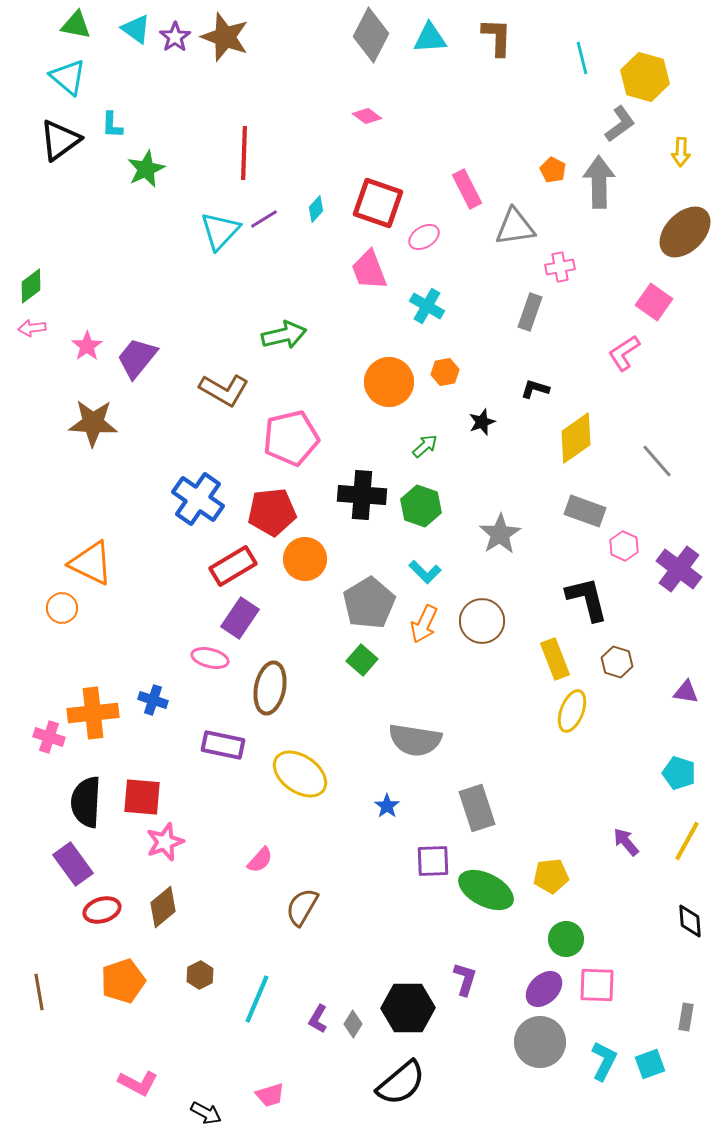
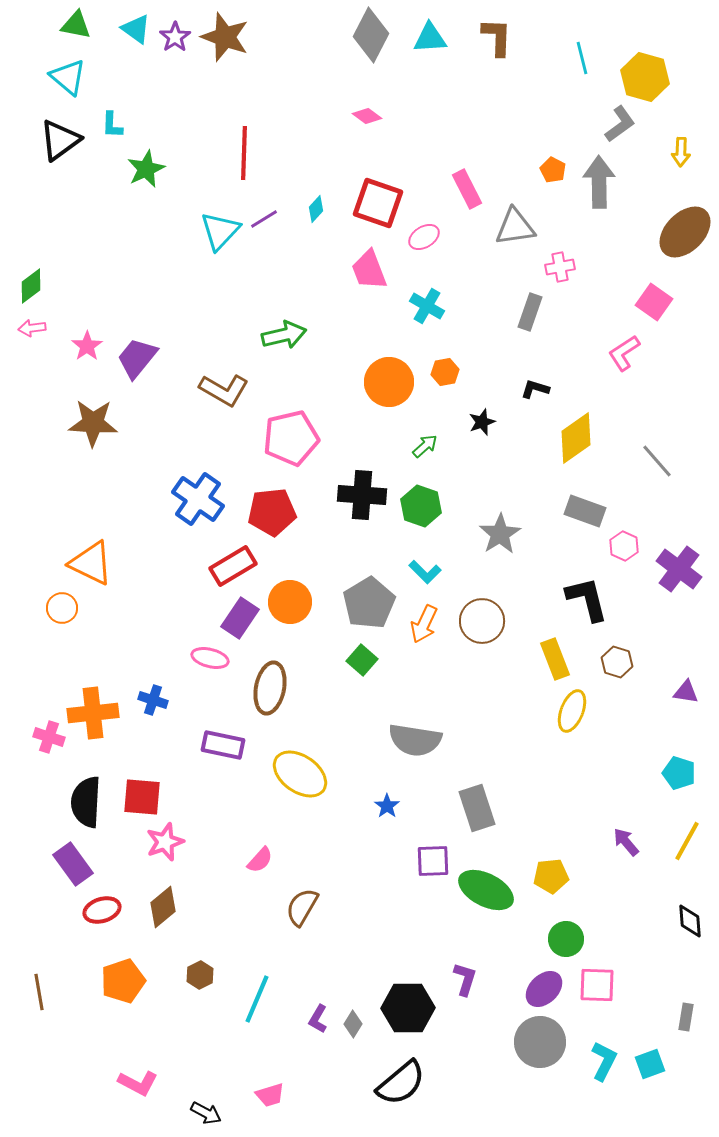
orange circle at (305, 559): moved 15 px left, 43 px down
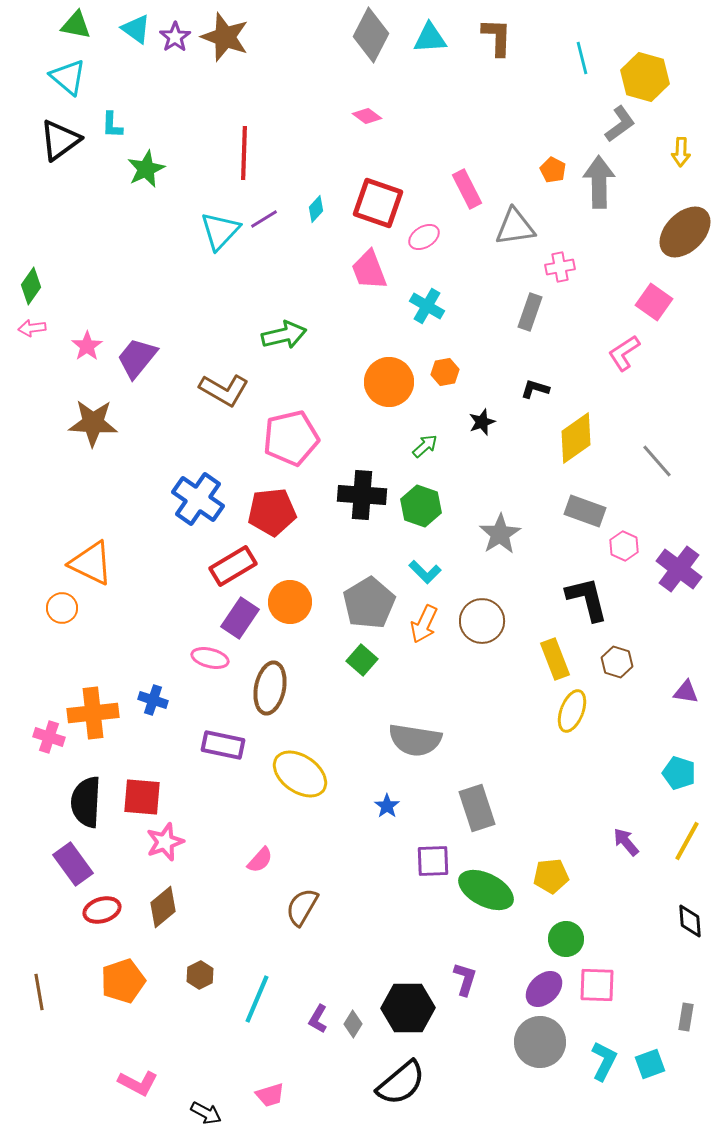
green diamond at (31, 286): rotated 18 degrees counterclockwise
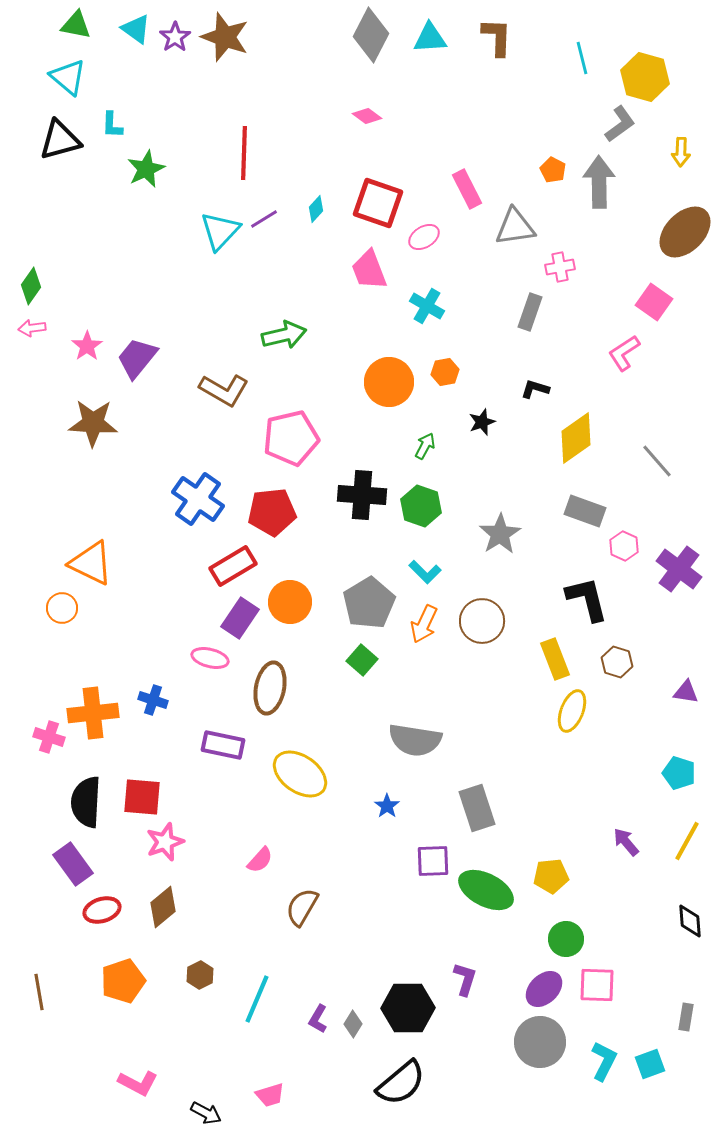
black triangle at (60, 140): rotated 21 degrees clockwise
green arrow at (425, 446): rotated 20 degrees counterclockwise
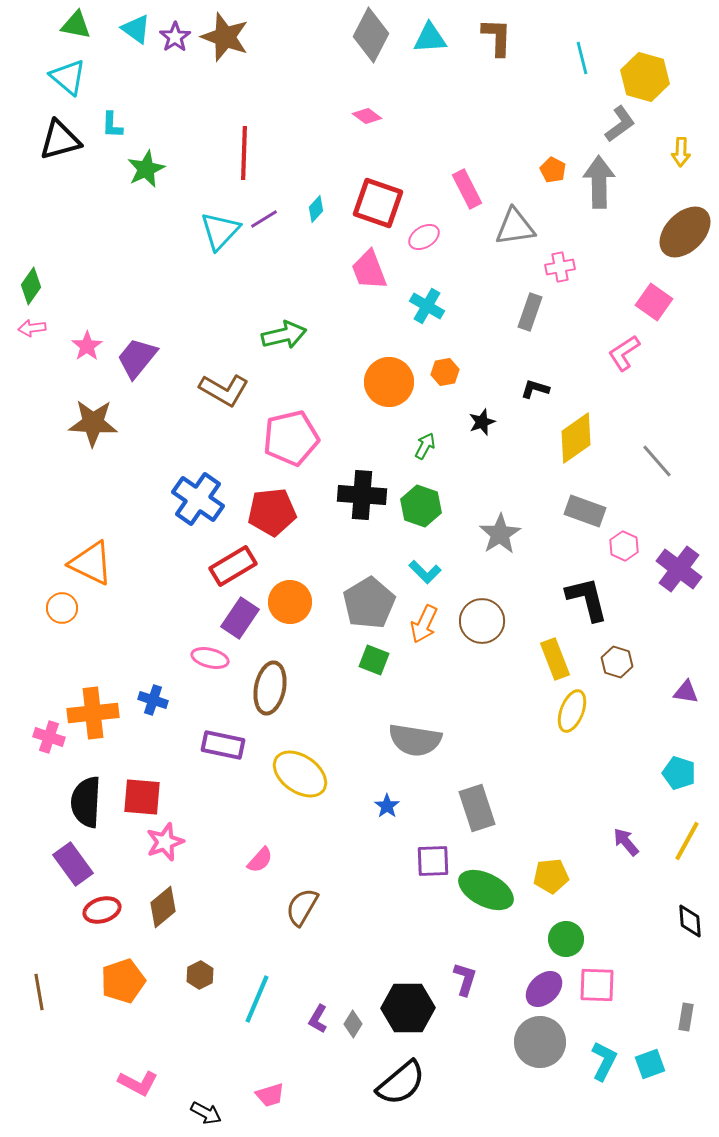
green square at (362, 660): moved 12 px right; rotated 20 degrees counterclockwise
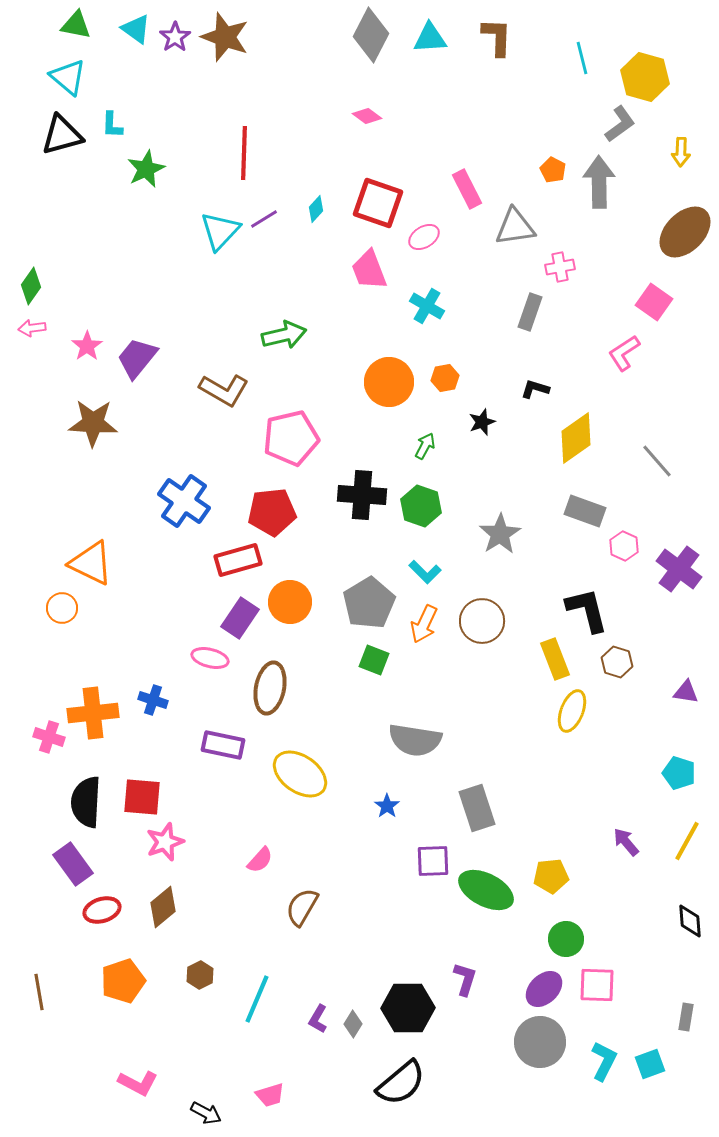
black triangle at (60, 140): moved 2 px right, 5 px up
orange hexagon at (445, 372): moved 6 px down
blue cross at (198, 499): moved 14 px left, 2 px down
red rectangle at (233, 566): moved 5 px right, 6 px up; rotated 15 degrees clockwise
black L-shape at (587, 599): moved 11 px down
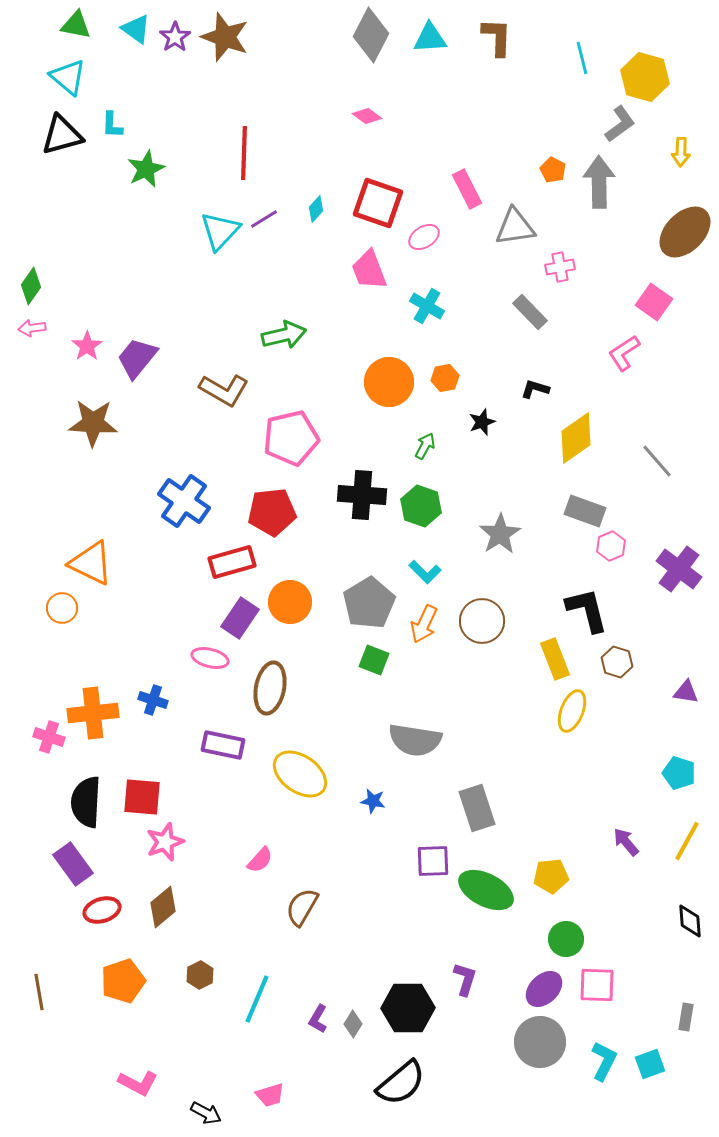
gray rectangle at (530, 312): rotated 63 degrees counterclockwise
pink hexagon at (624, 546): moved 13 px left; rotated 12 degrees clockwise
red rectangle at (238, 560): moved 6 px left, 2 px down
blue star at (387, 806): moved 14 px left, 5 px up; rotated 25 degrees counterclockwise
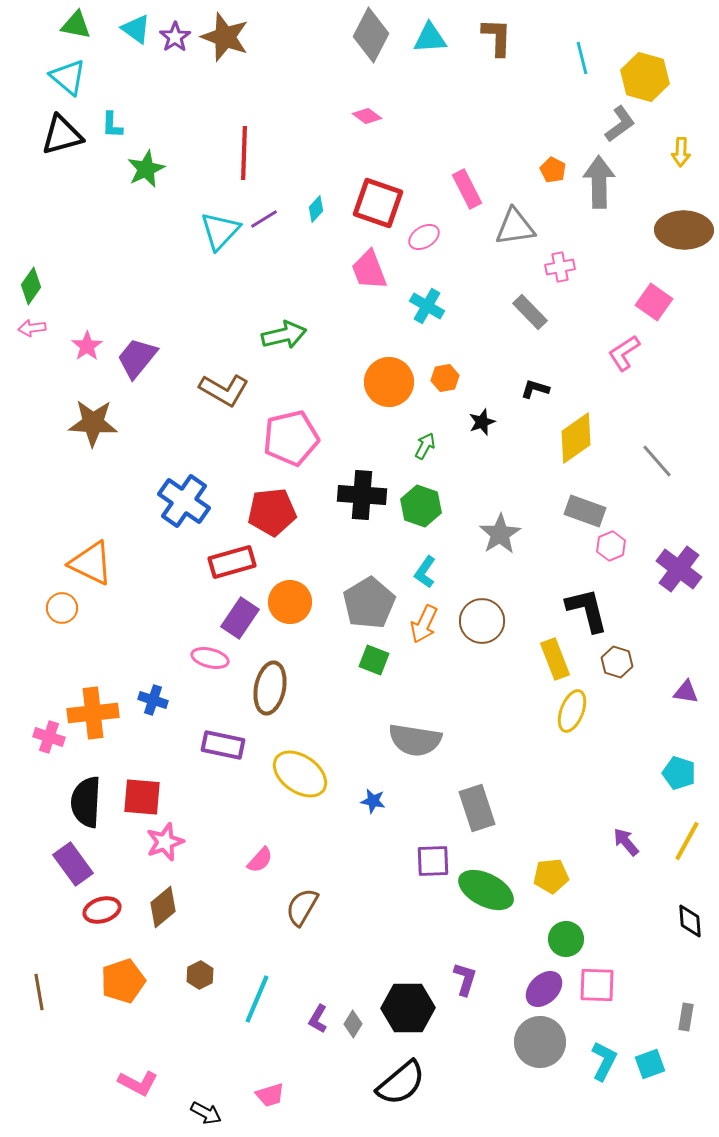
brown ellipse at (685, 232): moved 1 px left, 2 px up; rotated 46 degrees clockwise
cyan L-shape at (425, 572): rotated 80 degrees clockwise
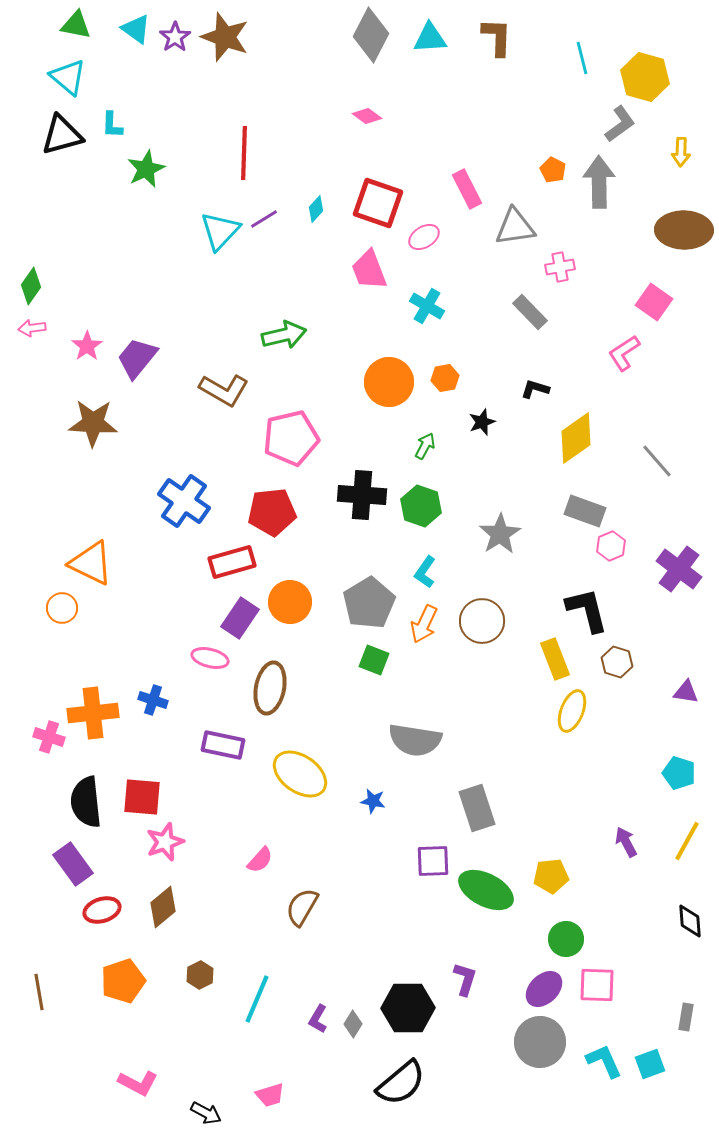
black semicircle at (86, 802): rotated 9 degrees counterclockwise
purple arrow at (626, 842): rotated 12 degrees clockwise
cyan L-shape at (604, 1061): rotated 51 degrees counterclockwise
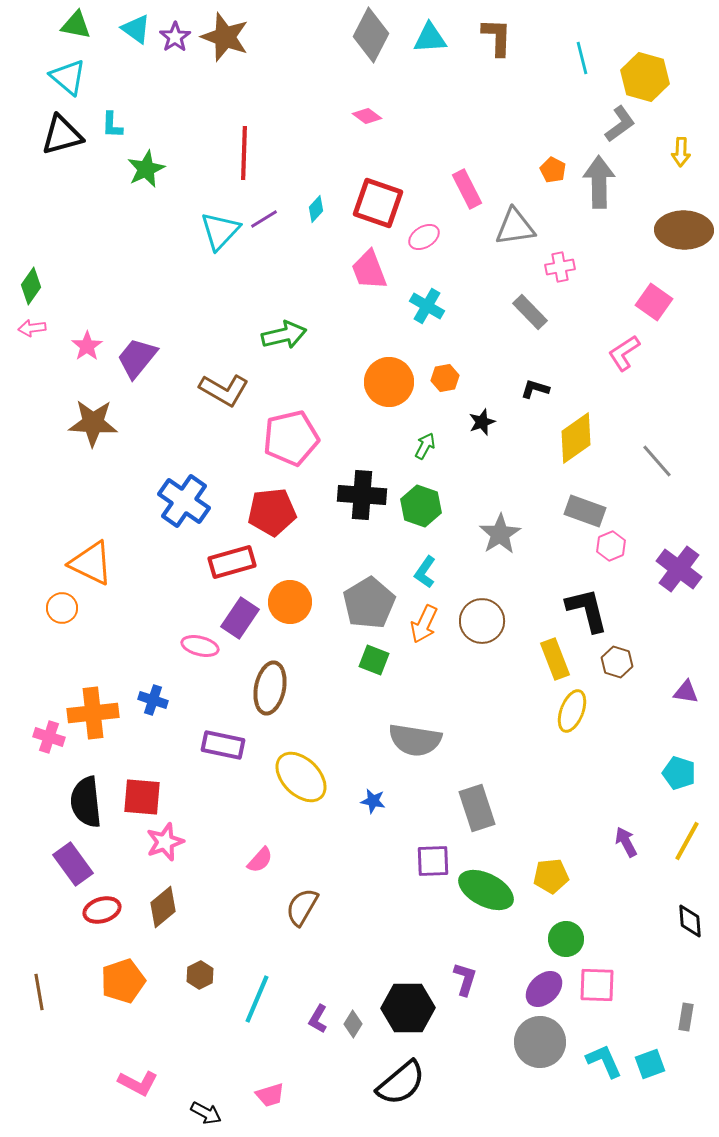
pink ellipse at (210, 658): moved 10 px left, 12 px up
yellow ellipse at (300, 774): moved 1 px right, 3 px down; rotated 10 degrees clockwise
